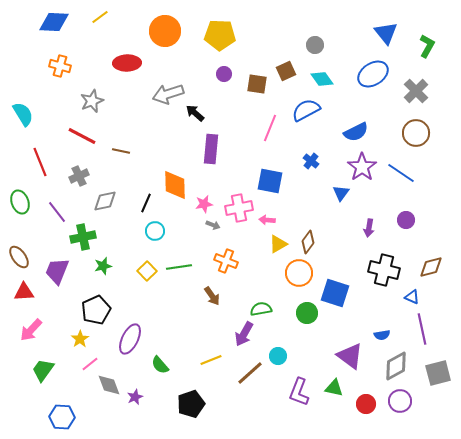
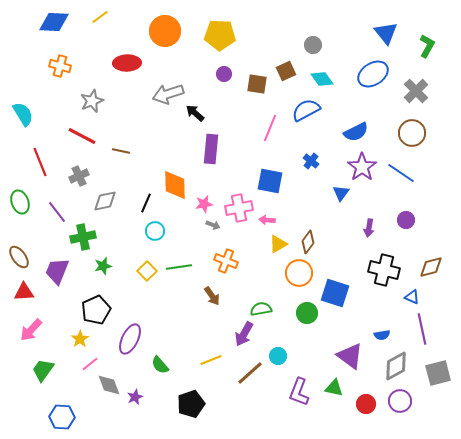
gray circle at (315, 45): moved 2 px left
brown circle at (416, 133): moved 4 px left
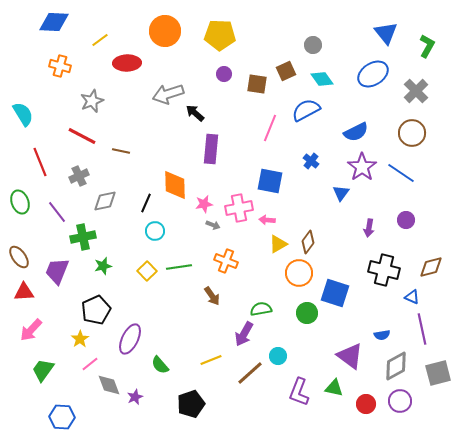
yellow line at (100, 17): moved 23 px down
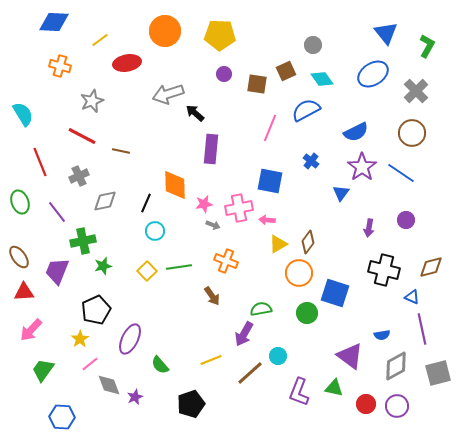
red ellipse at (127, 63): rotated 8 degrees counterclockwise
green cross at (83, 237): moved 4 px down
purple circle at (400, 401): moved 3 px left, 5 px down
